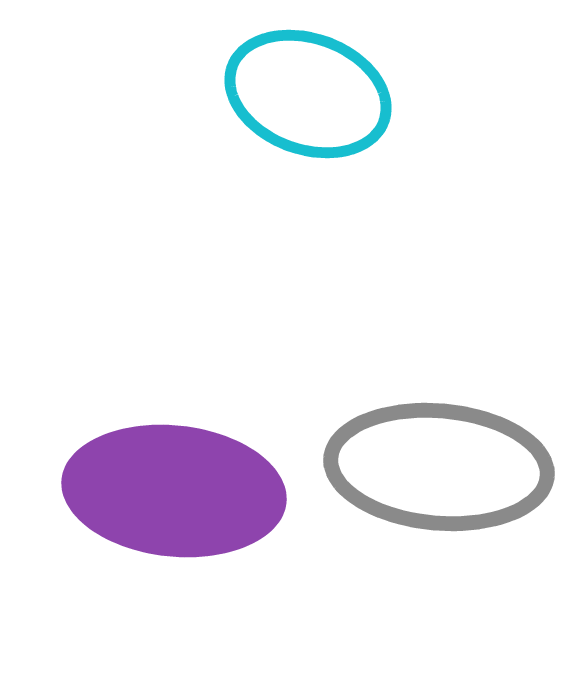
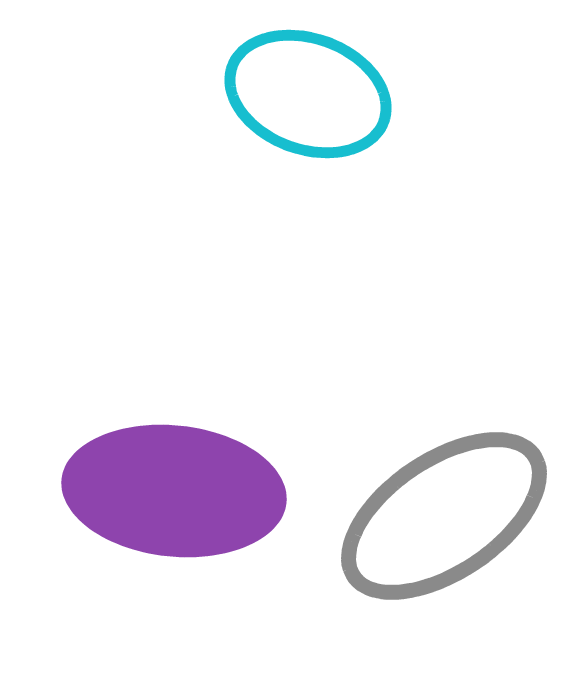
gray ellipse: moved 5 px right, 49 px down; rotated 39 degrees counterclockwise
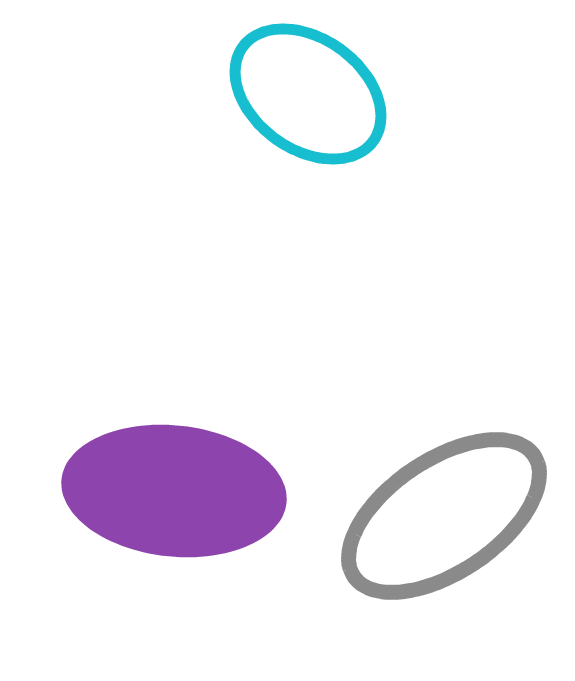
cyan ellipse: rotated 16 degrees clockwise
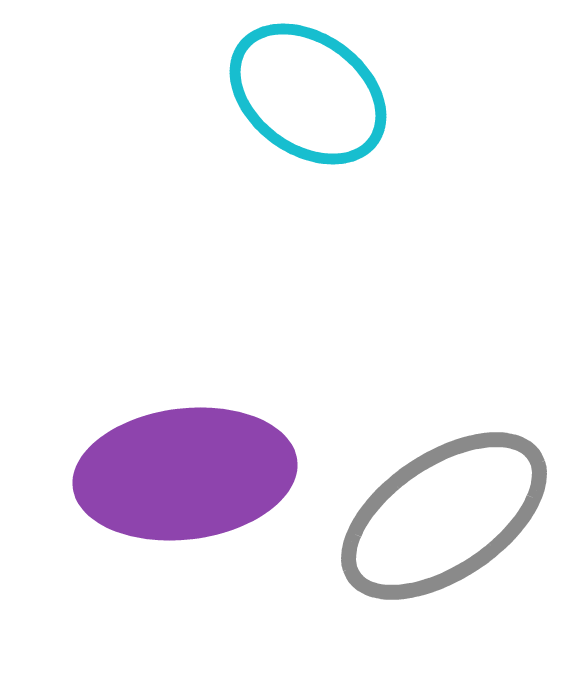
purple ellipse: moved 11 px right, 17 px up; rotated 13 degrees counterclockwise
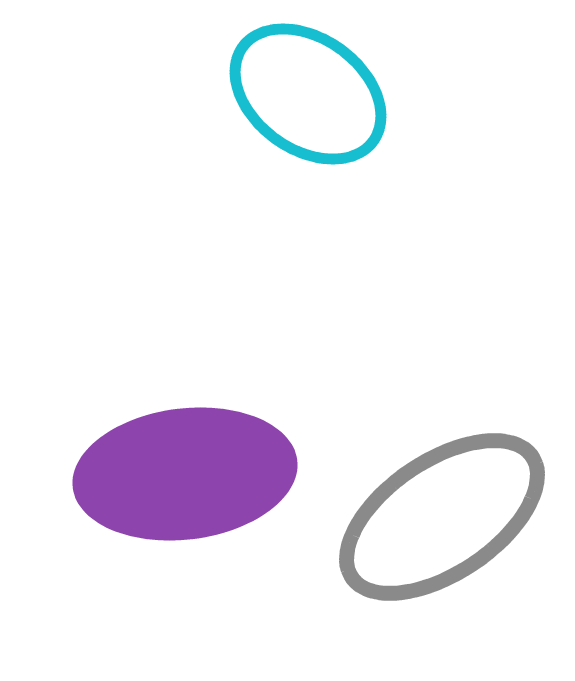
gray ellipse: moved 2 px left, 1 px down
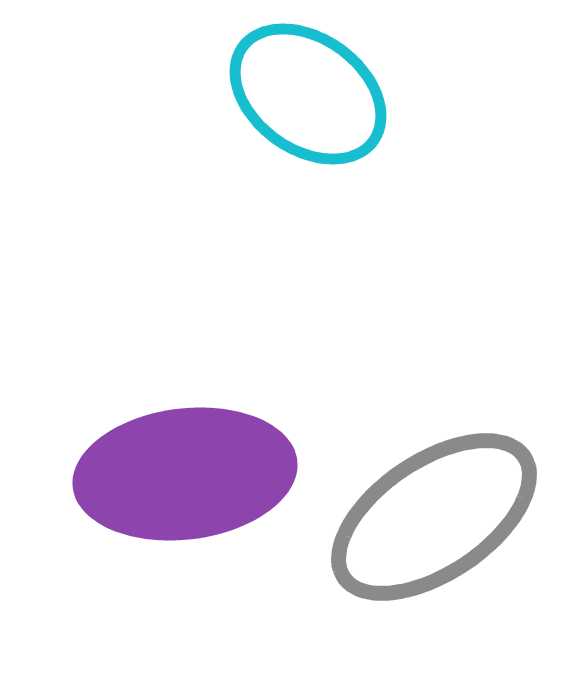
gray ellipse: moved 8 px left
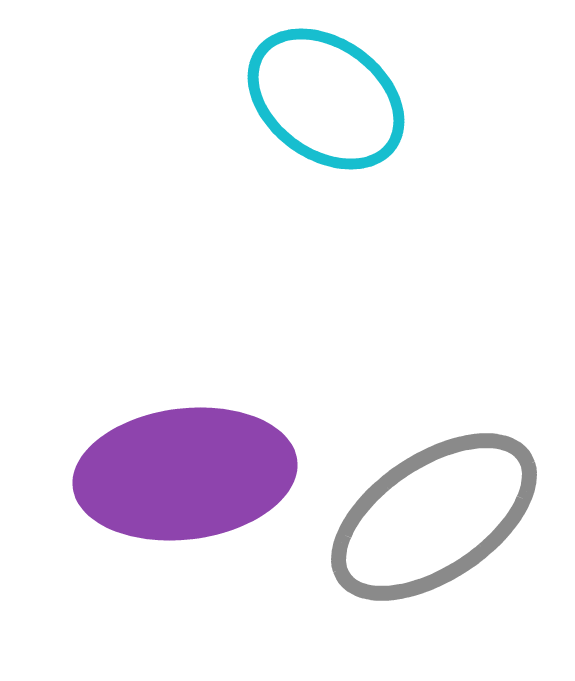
cyan ellipse: moved 18 px right, 5 px down
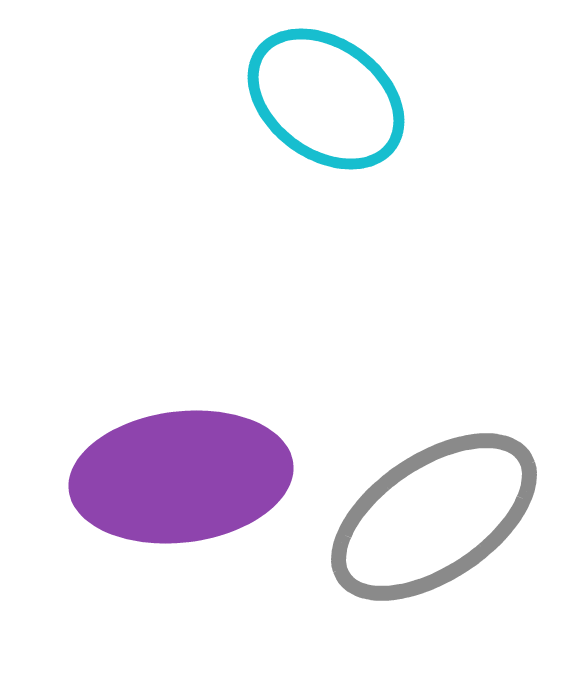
purple ellipse: moved 4 px left, 3 px down
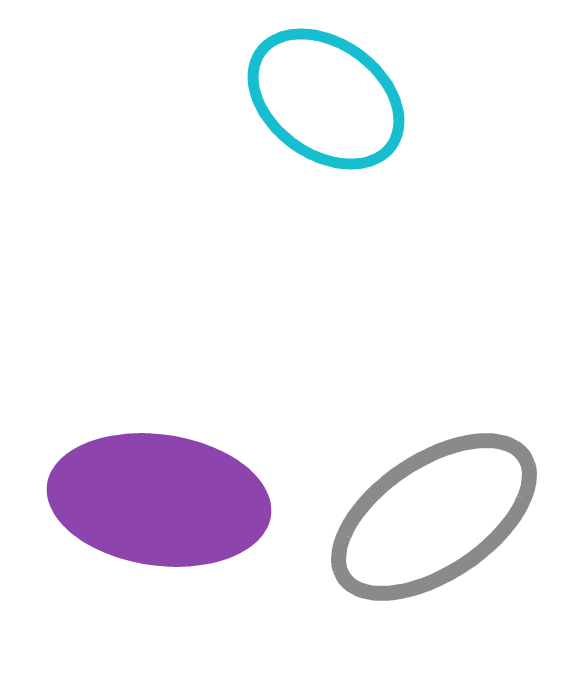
purple ellipse: moved 22 px left, 23 px down; rotated 15 degrees clockwise
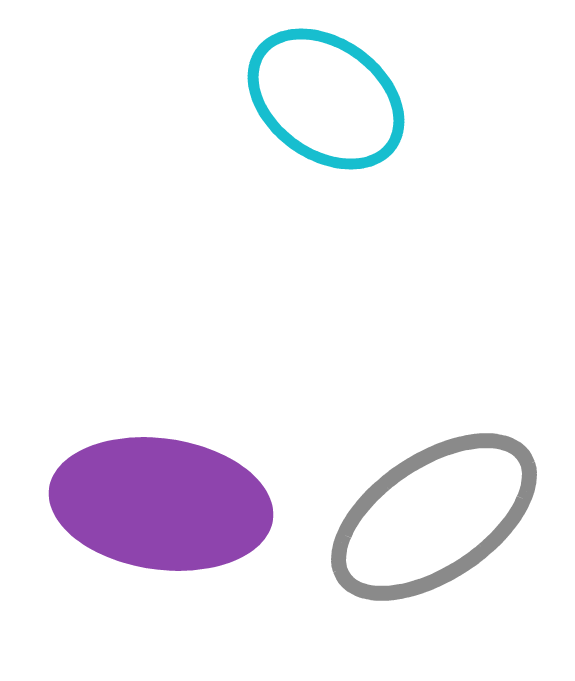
purple ellipse: moved 2 px right, 4 px down
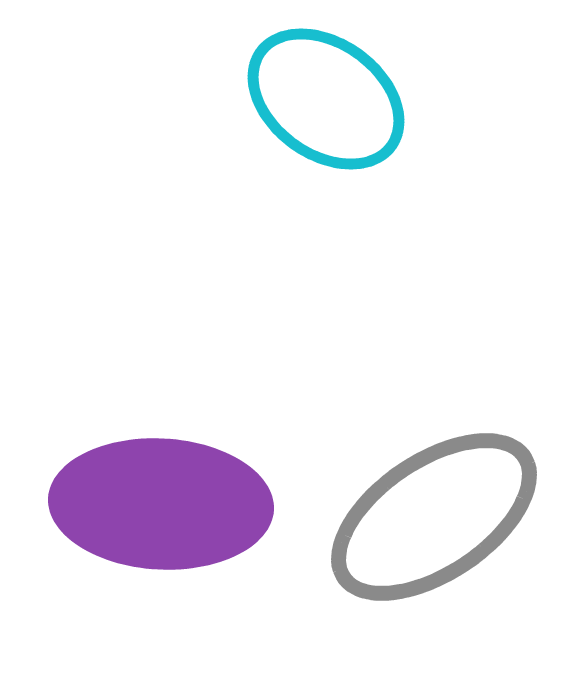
purple ellipse: rotated 5 degrees counterclockwise
